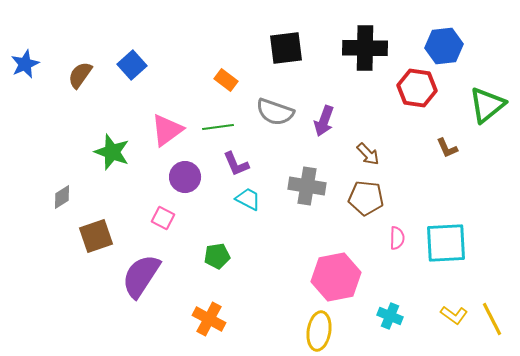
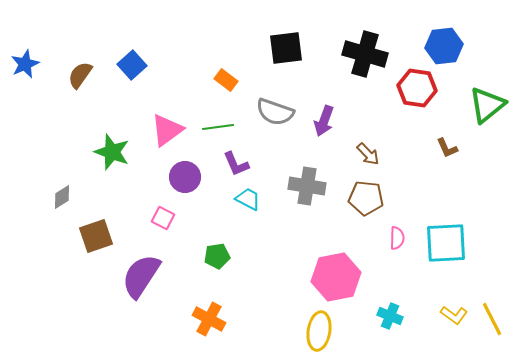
black cross: moved 6 px down; rotated 15 degrees clockwise
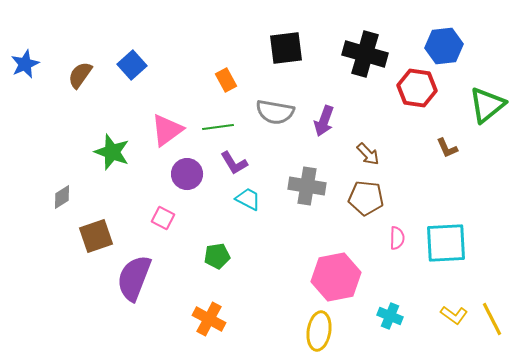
orange rectangle: rotated 25 degrees clockwise
gray semicircle: rotated 9 degrees counterclockwise
purple L-shape: moved 2 px left, 1 px up; rotated 8 degrees counterclockwise
purple circle: moved 2 px right, 3 px up
purple semicircle: moved 7 px left, 2 px down; rotated 12 degrees counterclockwise
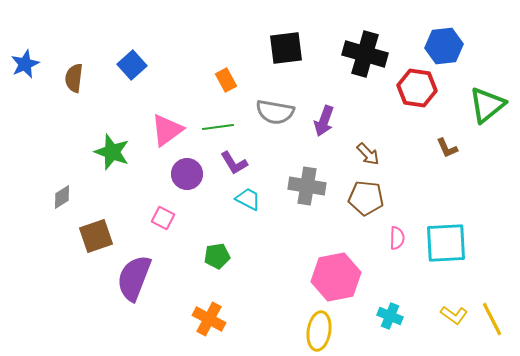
brown semicircle: moved 6 px left, 3 px down; rotated 28 degrees counterclockwise
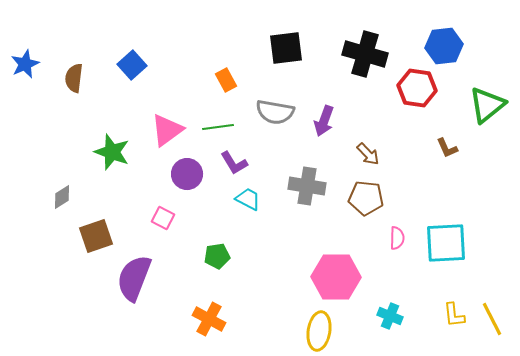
pink hexagon: rotated 12 degrees clockwise
yellow L-shape: rotated 48 degrees clockwise
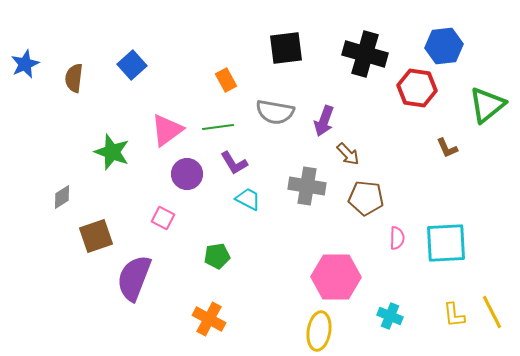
brown arrow: moved 20 px left
yellow line: moved 7 px up
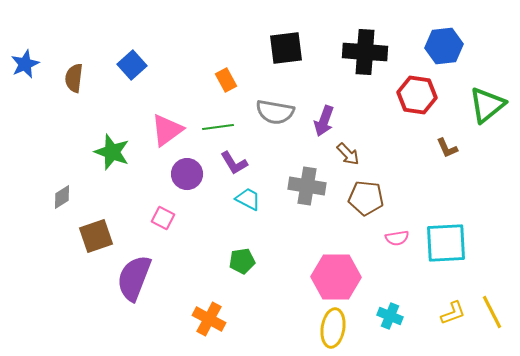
black cross: moved 2 px up; rotated 12 degrees counterclockwise
red hexagon: moved 7 px down
pink semicircle: rotated 80 degrees clockwise
green pentagon: moved 25 px right, 5 px down
yellow L-shape: moved 1 px left, 2 px up; rotated 104 degrees counterclockwise
yellow ellipse: moved 14 px right, 3 px up
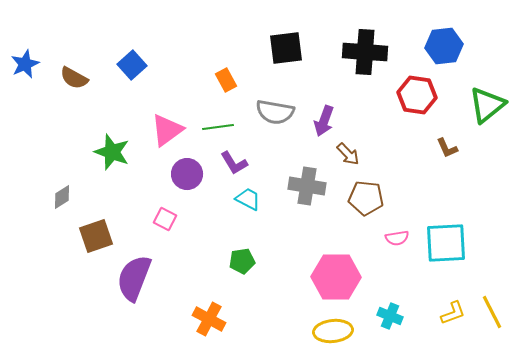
brown semicircle: rotated 68 degrees counterclockwise
pink square: moved 2 px right, 1 px down
yellow ellipse: moved 3 px down; rotated 75 degrees clockwise
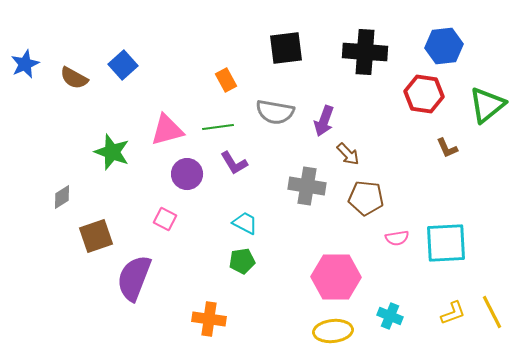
blue square: moved 9 px left
red hexagon: moved 7 px right, 1 px up
pink triangle: rotated 21 degrees clockwise
cyan trapezoid: moved 3 px left, 24 px down
orange cross: rotated 20 degrees counterclockwise
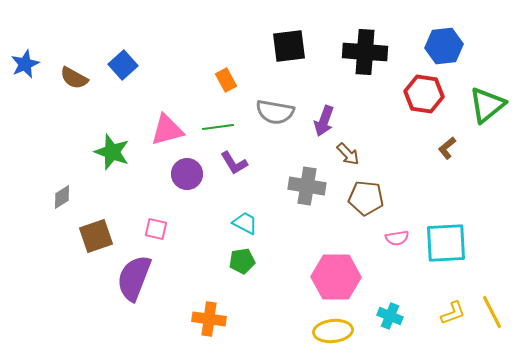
black square: moved 3 px right, 2 px up
brown L-shape: rotated 75 degrees clockwise
pink square: moved 9 px left, 10 px down; rotated 15 degrees counterclockwise
